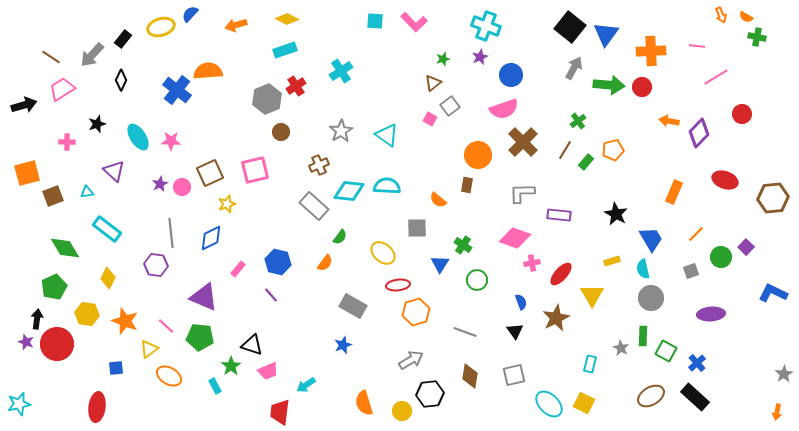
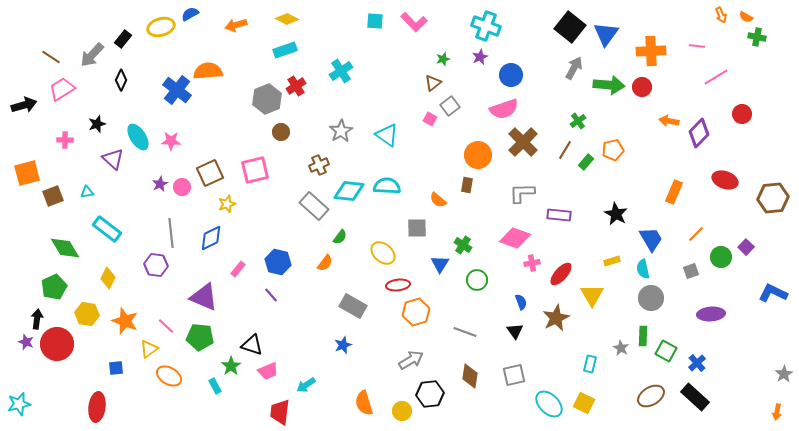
blue semicircle at (190, 14): rotated 18 degrees clockwise
pink cross at (67, 142): moved 2 px left, 2 px up
purple triangle at (114, 171): moved 1 px left, 12 px up
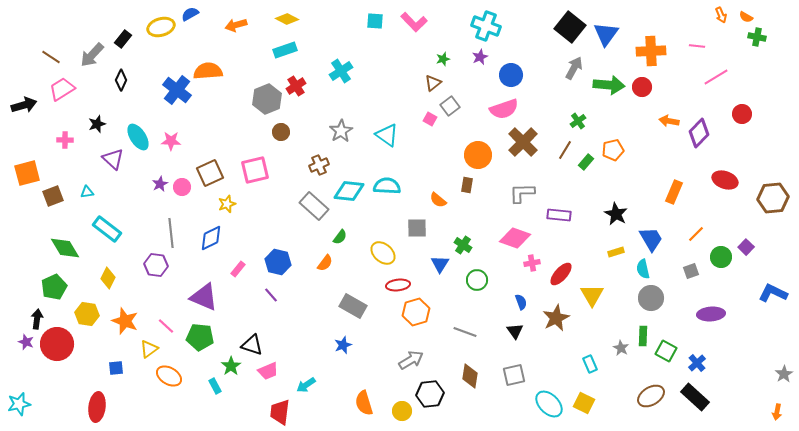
yellow rectangle at (612, 261): moved 4 px right, 9 px up
cyan rectangle at (590, 364): rotated 36 degrees counterclockwise
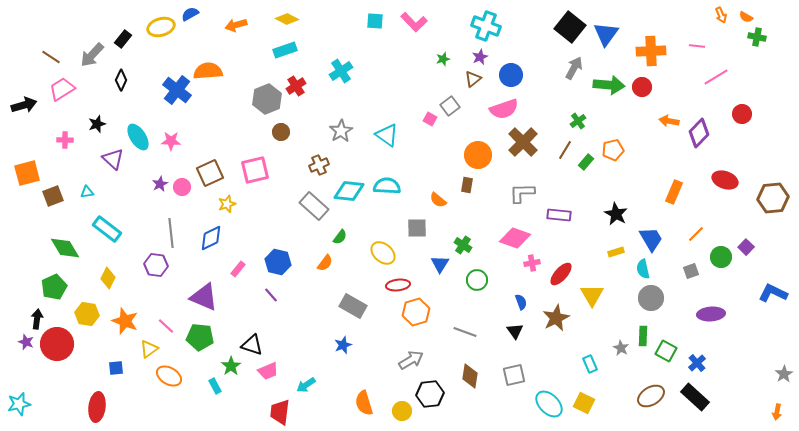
brown triangle at (433, 83): moved 40 px right, 4 px up
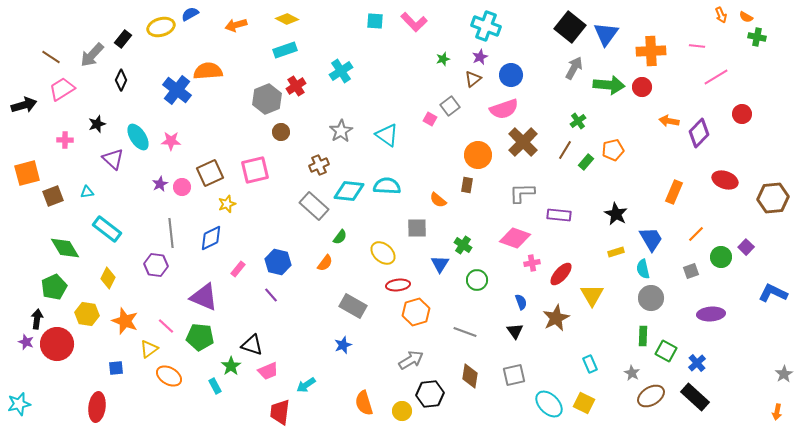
gray star at (621, 348): moved 11 px right, 25 px down
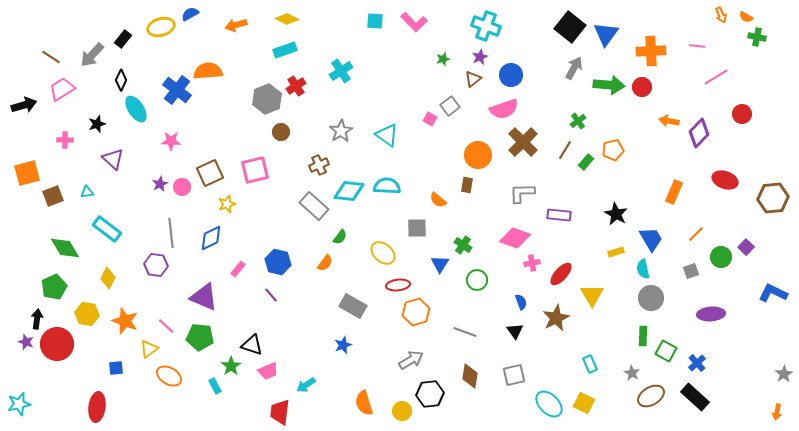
cyan ellipse at (138, 137): moved 2 px left, 28 px up
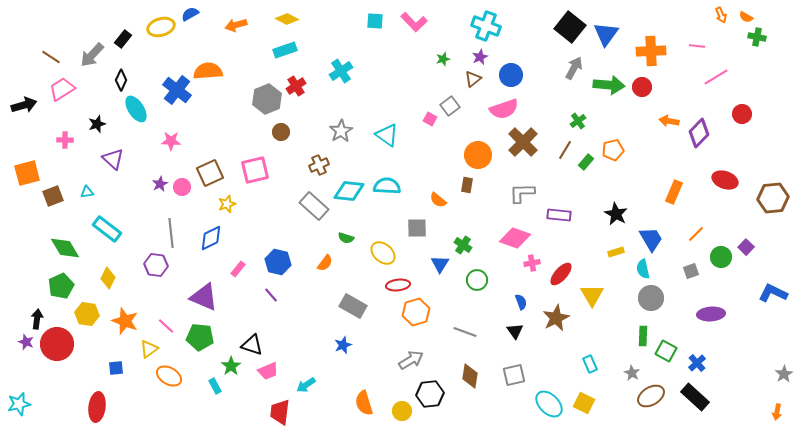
green semicircle at (340, 237): moved 6 px right, 1 px down; rotated 70 degrees clockwise
green pentagon at (54, 287): moved 7 px right, 1 px up
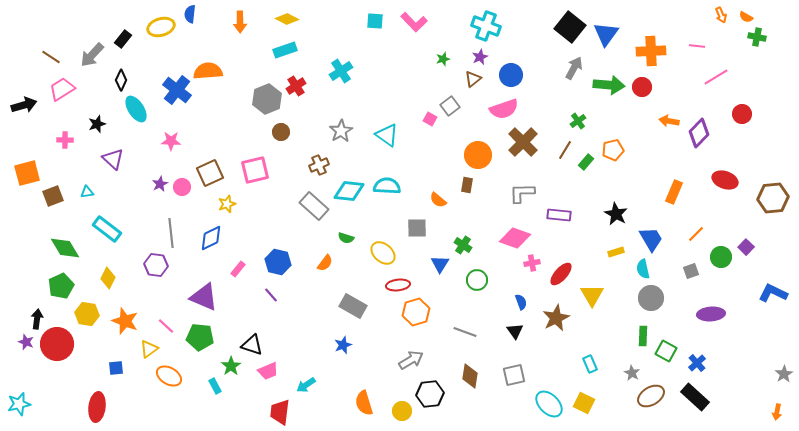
blue semicircle at (190, 14): rotated 54 degrees counterclockwise
orange arrow at (236, 25): moved 4 px right, 3 px up; rotated 75 degrees counterclockwise
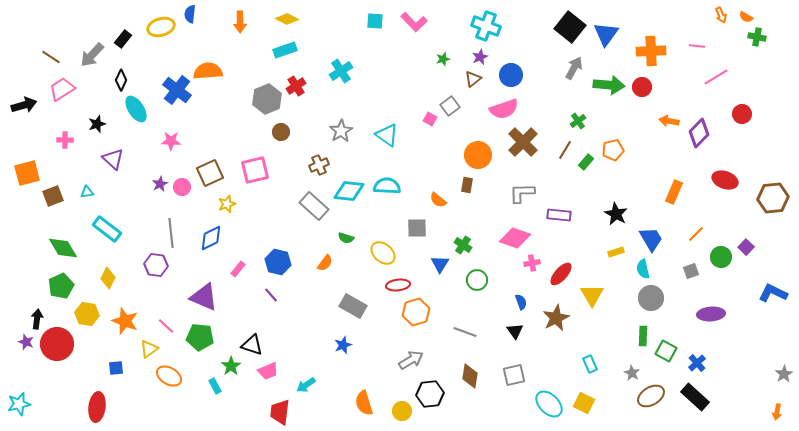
green diamond at (65, 248): moved 2 px left
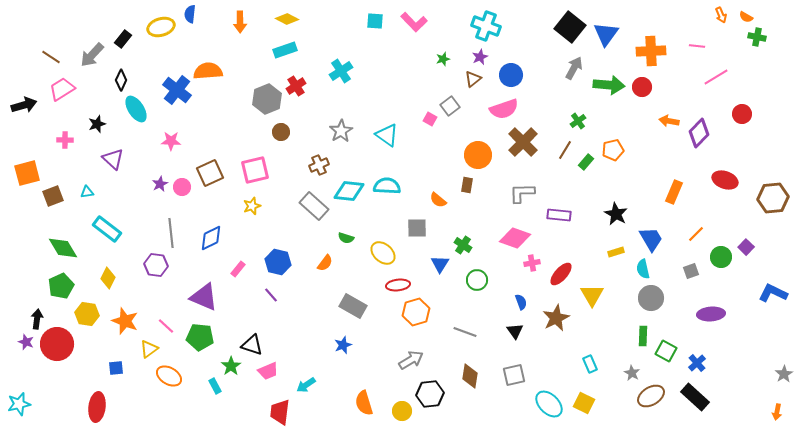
yellow star at (227, 204): moved 25 px right, 2 px down
